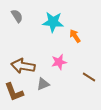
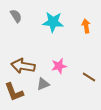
gray semicircle: moved 1 px left
orange arrow: moved 11 px right, 10 px up; rotated 24 degrees clockwise
pink star: moved 4 px down
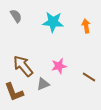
brown arrow: rotated 40 degrees clockwise
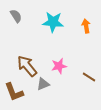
brown arrow: moved 4 px right
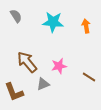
brown arrow: moved 4 px up
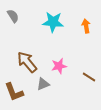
gray semicircle: moved 3 px left
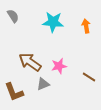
brown arrow: moved 3 px right; rotated 15 degrees counterclockwise
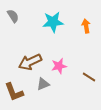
cyan star: rotated 10 degrees counterclockwise
brown arrow: rotated 60 degrees counterclockwise
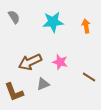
gray semicircle: moved 1 px right, 1 px down
pink star: moved 1 px right, 4 px up; rotated 28 degrees clockwise
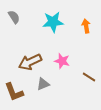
pink star: moved 2 px right, 1 px up
